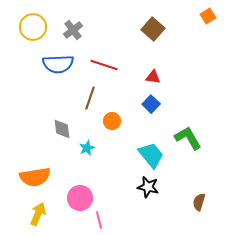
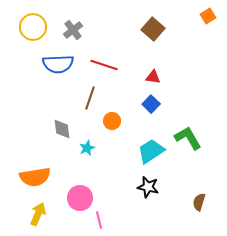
cyan trapezoid: moved 4 px up; rotated 84 degrees counterclockwise
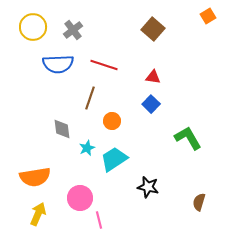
cyan trapezoid: moved 37 px left, 8 px down
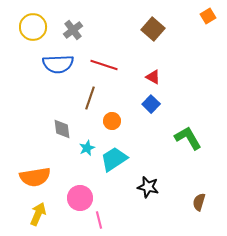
red triangle: rotated 21 degrees clockwise
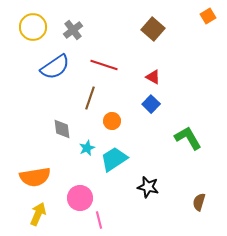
blue semicircle: moved 3 px left, 3 px down; rotated 32 degrees counterclockwise
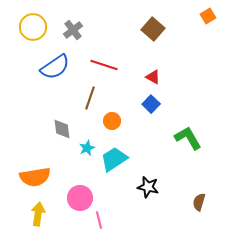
yellow arrow: rotated 15 degrees counterclockwise
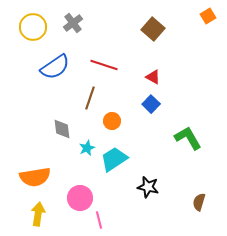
gray cross: moved 7 px up
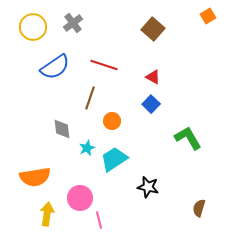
brown semicircle: moved 6 px down
yellow arrow: moved 9 px right
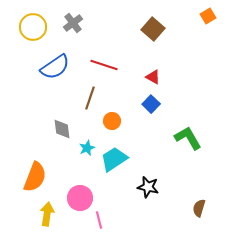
orange semicircle: rotated 60 degrees counterclockwise
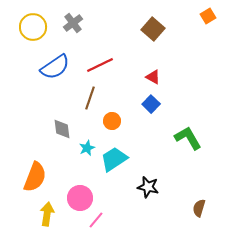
red line: moved 4 px left; rotated 44 degrees counterclockwise
pink line: moved 3 px left; rotated 54 degrees clockwise
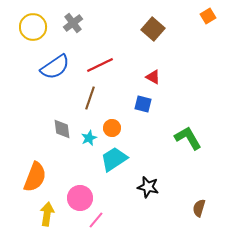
blue square: moved 8 px left; rotated 30 degrees counterclockwise
orange circle: moved 7 px down
cyan star: moved 2 px right, 10 px up
